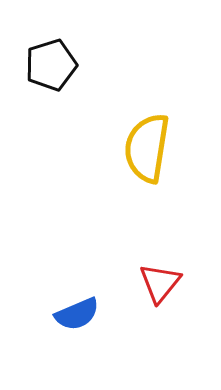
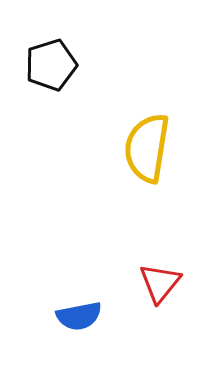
blue semicircle: moved 2 px right, 2 px down; rotated 12 degrees clockwise
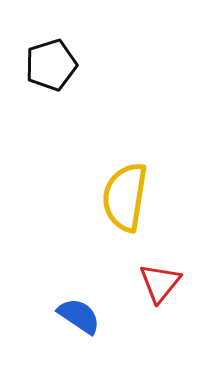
yellow semicircle: moved 22 px left, 49 px down
blue semicircle: rotated 135 degrees counterclockwise
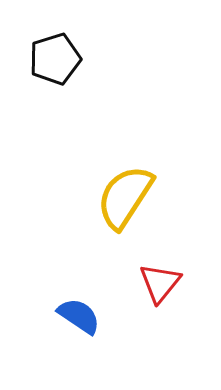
black pentagon: moved 4 px right, 6 px up
yellow semicircle: rotated 24 degrees clockwise
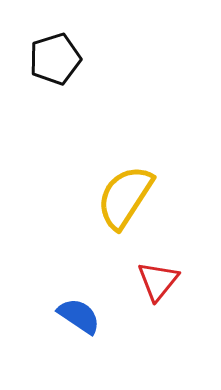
red triangle: moved 2 px left, 2 px up
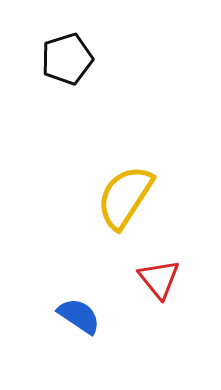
black pentagon: moved 12 px right
red triangle: moved 1 px right, 2 px up; rotated 18 degrees counterclockwise
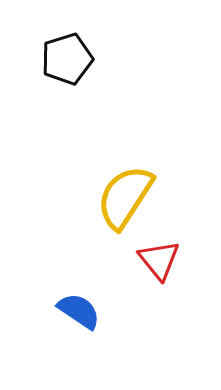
red triangle: moved 19 px up
blue semicircle: moved 5 px up
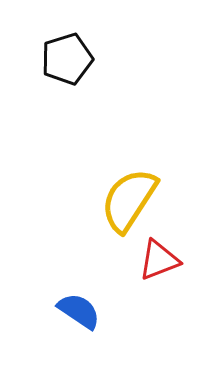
yellow semicircle: moved 4 px right, 3 px down
red triangle: rotated 48 degrees clockwise
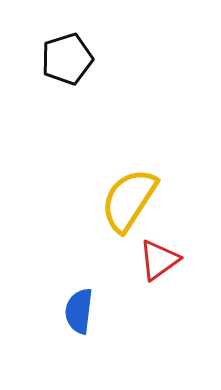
red triangle: rotated 15 degrees counterclockwise
blue semicircle: rotated 117 degrees counterclockwise
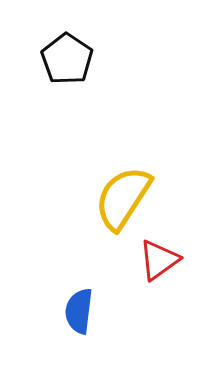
black pentagon: rotated 21 degrees counterclockwise
yellow semicircle: moved 6 px left, 2 px up
